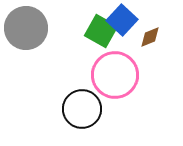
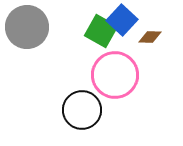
gray circle: moved 1 px right, 1 px up
brown diamond: rotated 25 degrees clockwise
black circle: moved 1 px down
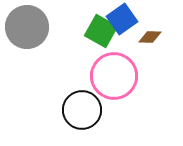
blue square: moved 1 px up; rotated 12 degrees clockwise
pink circle: moved 1 px left, 1 px down
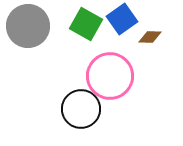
gray circle: moved 1 px right, 1 px up
green square: moved 15 px left, 7 px up
pink circle: moved 4 px left
black circle: moved 1 px left, 1 px up
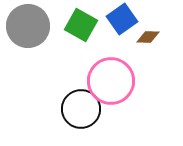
green square: moved 5 px left, 1 px down
brown diamond: moved 2 px left
pink circle: moved 1 px right, 5 px down
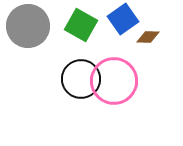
blue square: moved 1 px right
pink circle: moved 3 px right
black circle: moved 30 px up
